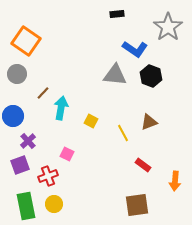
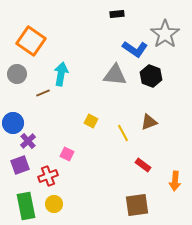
gray star: moved 3 px left, 7 px down
orange square: moved 5 px right
brown line: rotated 24 degrees clockwise
cyan arrow: moved 34 px up
blue circle: moved 7 px down
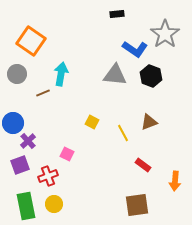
yellow square: moved 1 px right, 1 px down
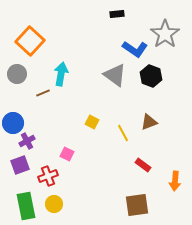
orange square: moved 1 px left; rotated 8 degrees clockwise
gray triangle: rotated 30 degrees clockwise
purple cross: moved 1 px left; rotated 14 degrees clockwise
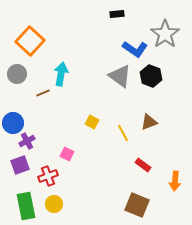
gray triangle: moved 5 px right, 1 px down
brown square: rotated 30 degrees clockwise
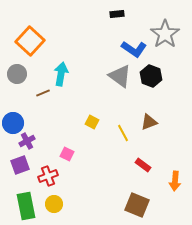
blue L-shape: moved 1 px left
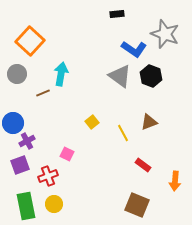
gray star: rotated 16 degrees counterclockwise
yellow square: rotated 24 degrees clockwise
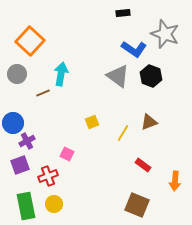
black rectangle: moved 6 px right, 1 px up
gray triangle: moved 2 px left
yellow square: rotated 16 degrees clockwise
yellow line: rotated 60 degrees clockwise
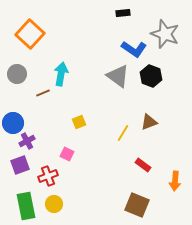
orange square: moved 7 px up
yellow square: moved 13 px left
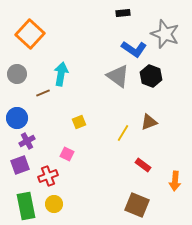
blue circle: moved 4 px right, 5 px up
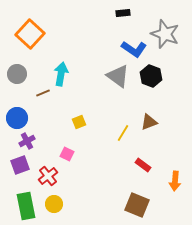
red cross: rotated 18 degrees counterclockwise
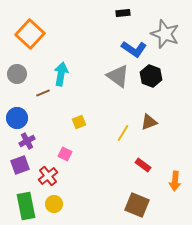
pink square: moved 2 px left
